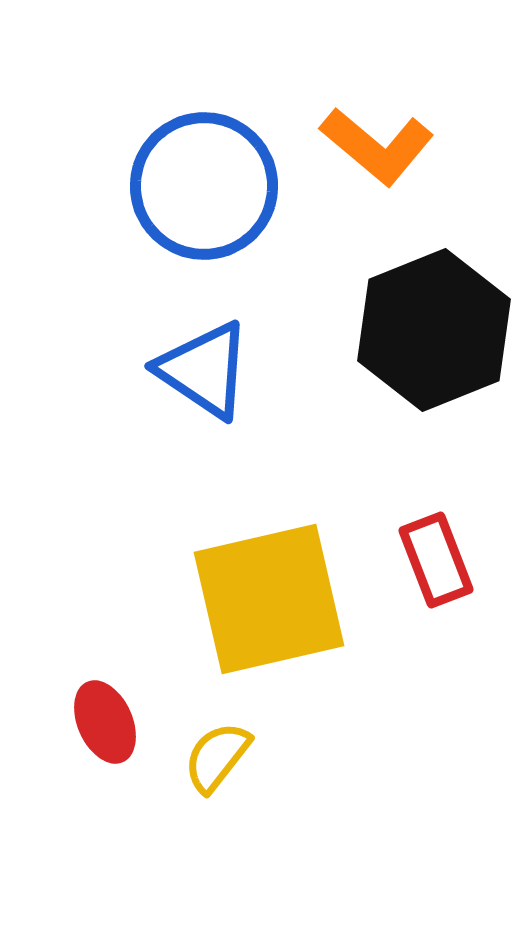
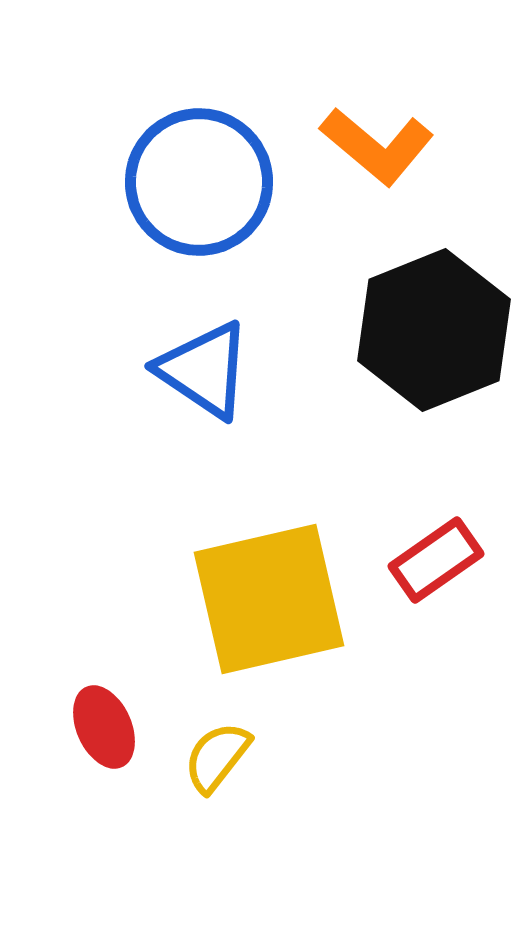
blue circle: moved 5 px left, 4 px up
red rectangle: rotated 76 degrees clockwise
red ellipse: moved 1 px left, 5 px down
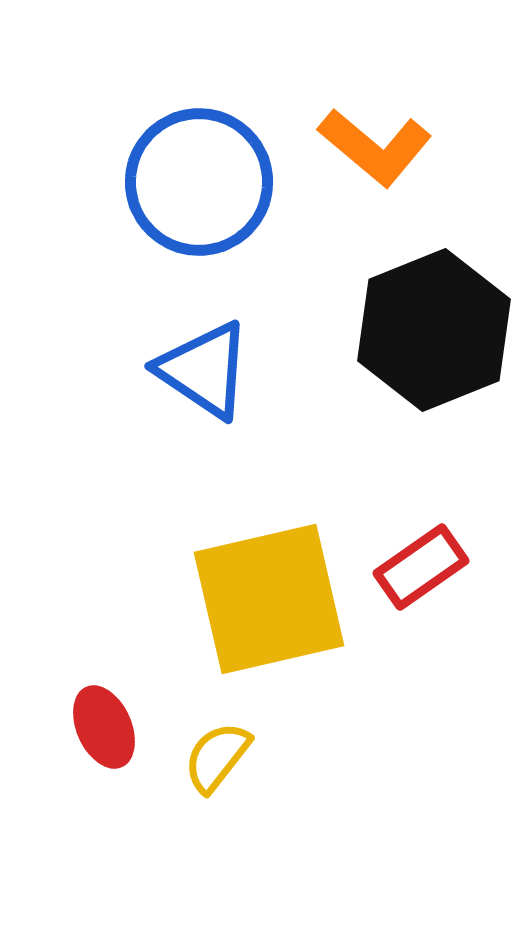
orange L-shape: moved 2 px left, 1 px down
red rectangle: moved 15 px left, 7 px down
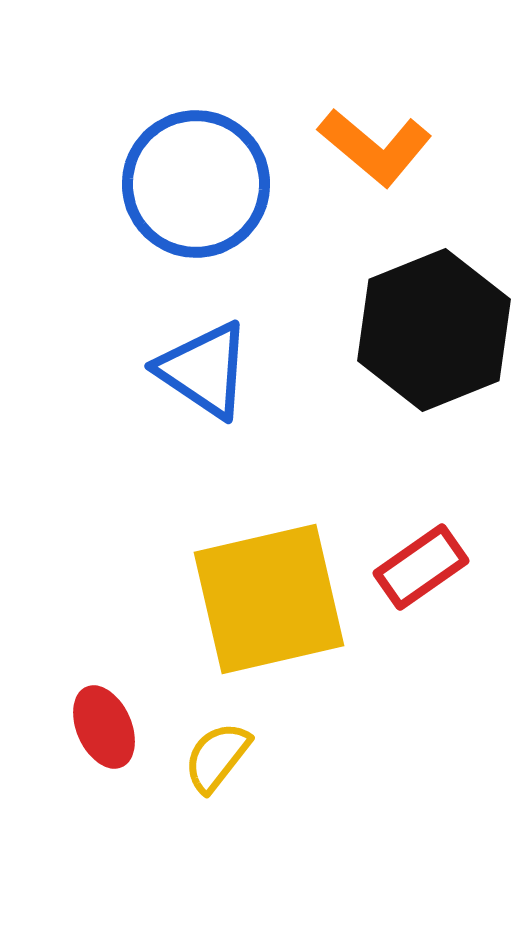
blue circle: moved 3 px left, 2 px down
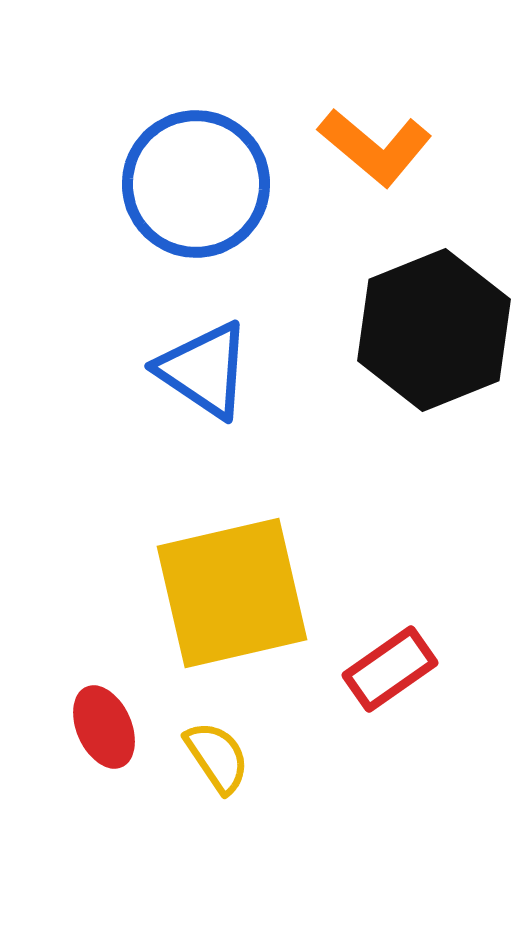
red rectangle: moved 31 px left, 102 px down
yellow square: moved 37 px left, 6 px up
yellow semicircle: rotated 108 degrees clockwise
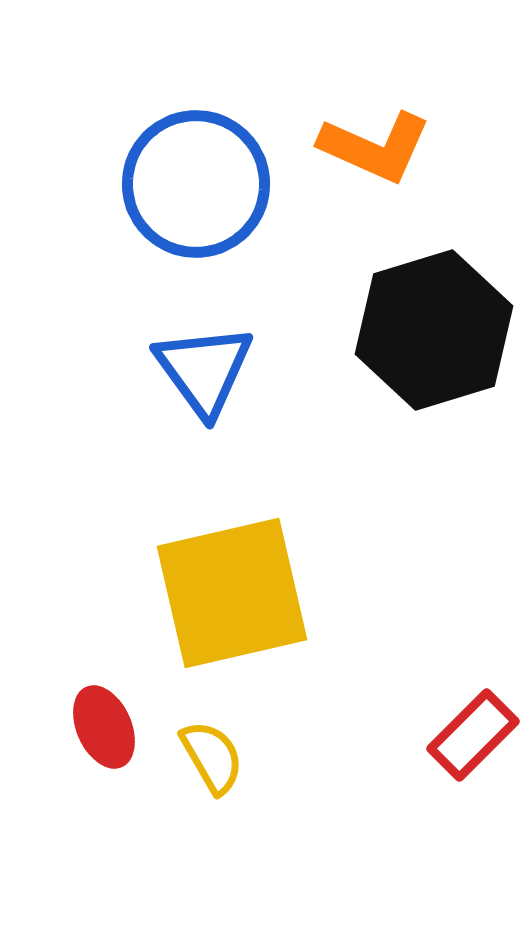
orange L-shape: rotated 16 degrees counterclockwise
black hexagon: rotated 5 degrees clockwise
blue triangle: rotated 20 degrees clockwise
red rectangle: moved 83 px right, 66 px down; rotated 10 degrees counterclockwise
yellow semicircle: moved 5 px left; rotated 4 degrees clockwise
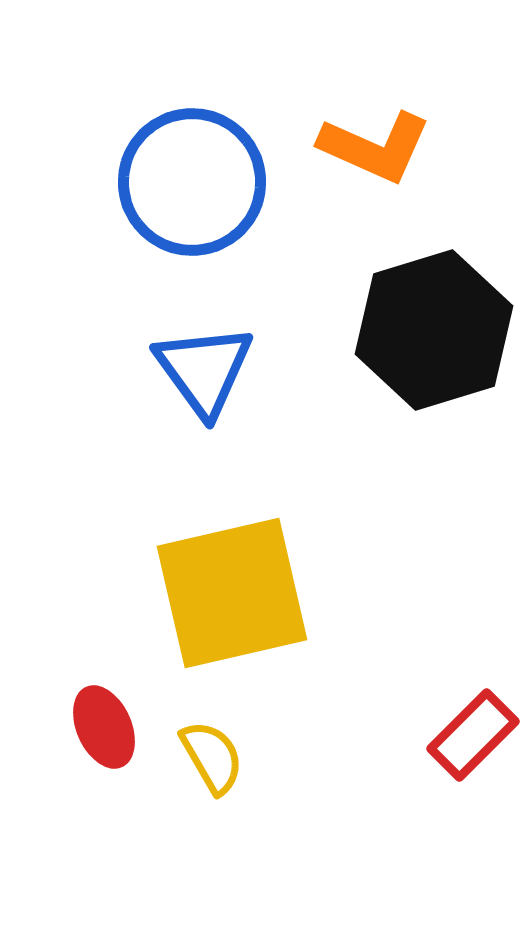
blue circle: moved 4 px left, 2 px up
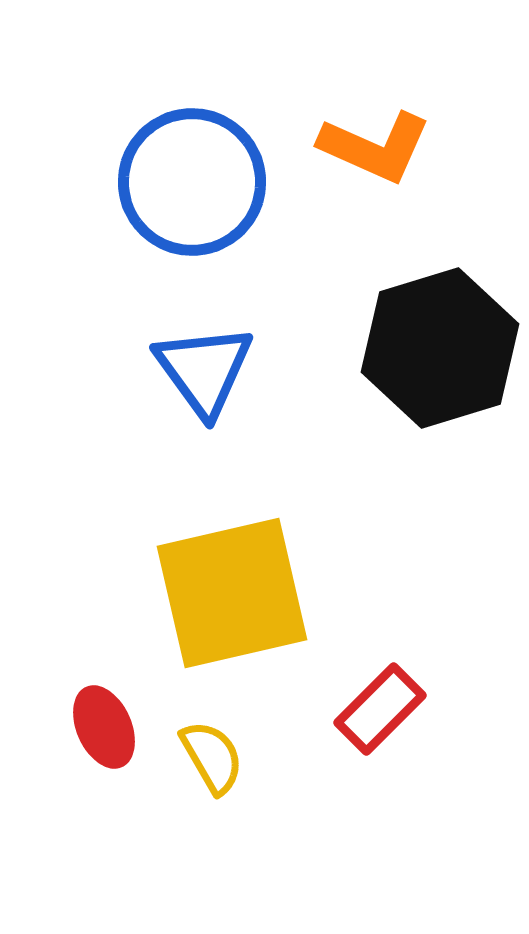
black hexagon: moved 6 px right, 18 px down
red rectangle: moved 93 px left, 26 px up
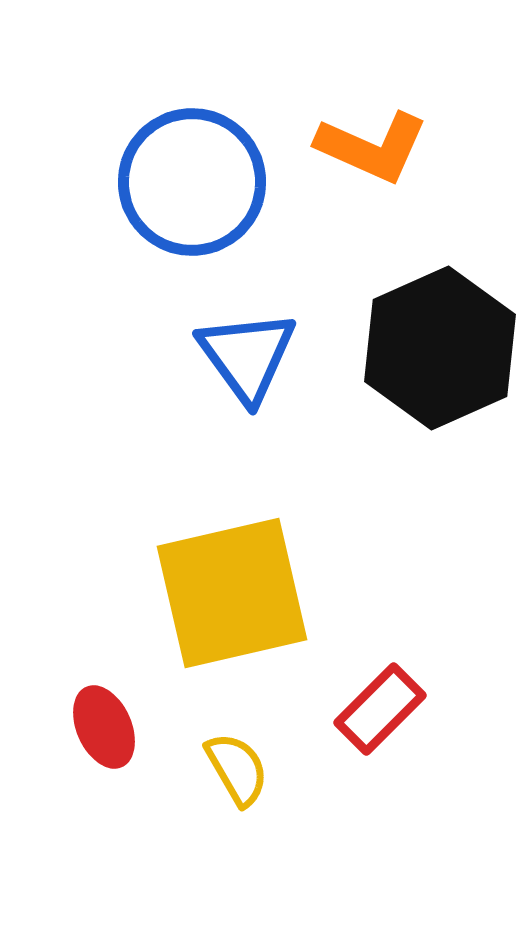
orange L-shape: moved 3 px left
black hexagon: rotated 7 degrees counterclockwise
blue triangle: moved 43 px right, 14 px up
yellow semicircle: moved 25 px right, 12 px down
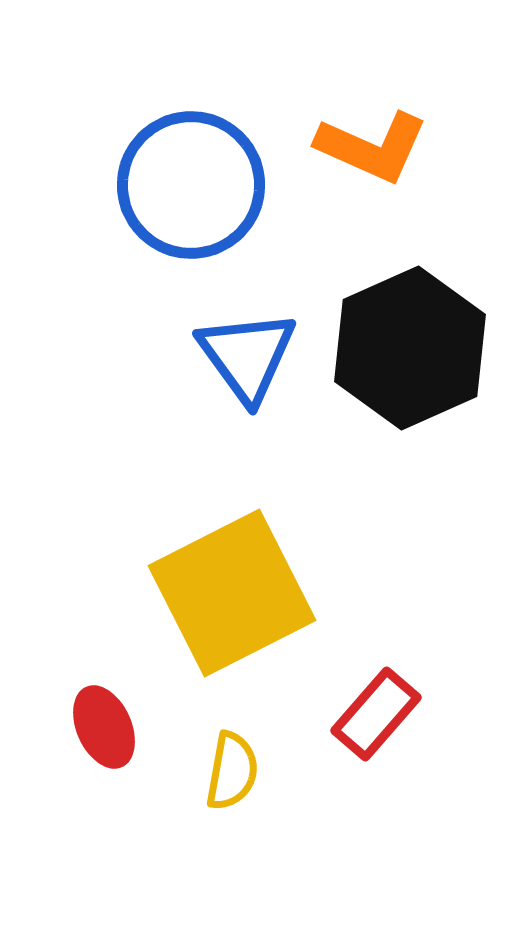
blue circle: moved 1 px left, 3 px down
black hexagon: moved 30 px left
yellow square: rotated 14 degrees counterclockwise
red rectangle: moved 4 px left, 5 px down; rotated 4 degrees counterclockwise
yellow semicircle: moved 5 px left, 2 px down; rotated 40 degrees clockwise
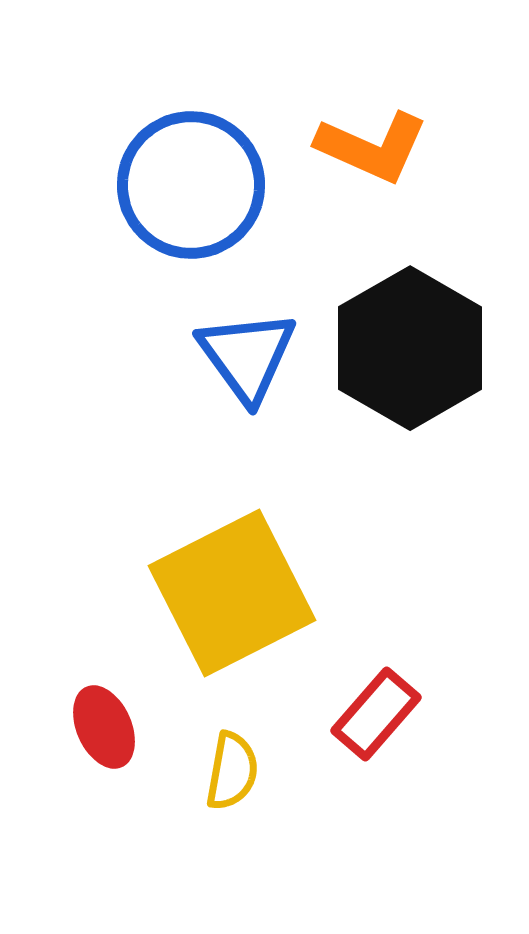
black hexagon: rotated 6 degrees counterclockwise
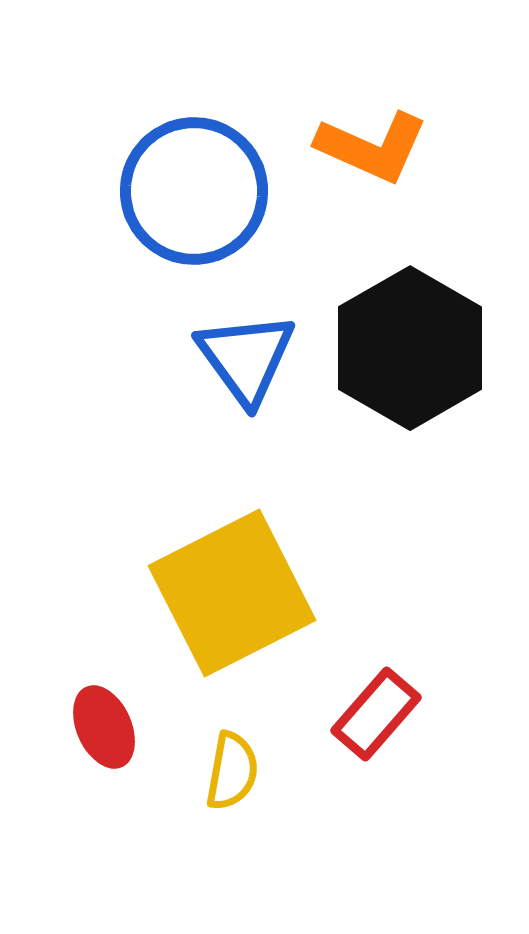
blue circle: moved 3 px right, 6 px down
blue triangle: moved 1 px left, 2 px down
